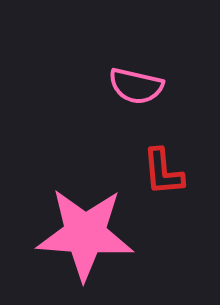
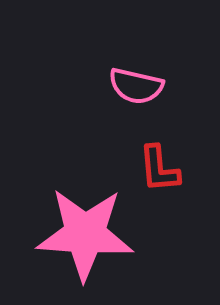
red L-shape: moved 4 px left, 3 px up
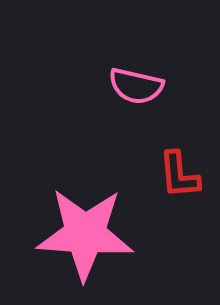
red L-shape: moved 20 px right, 6 px down
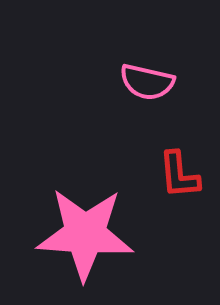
pink semicircle: moved 11 px right, 4 px up
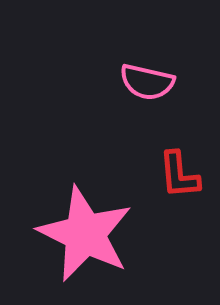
pink star: rotated 22 degrees clockwise
